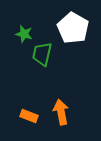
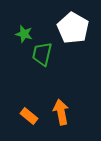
orange rectangle: rotated 18 degrees clockwise
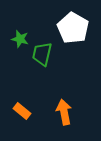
green star: moved 4 px left, 5 px down
orange arrow: moved 3 px right
orange rectangle: moved 7 px left, 5 px up
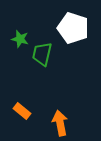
white pentagon: rotated 12 degrees counterclockwise
orange arrow: moved 4 px left, 11 px down
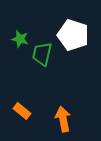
white pentagon: moved 7 px down
orange arrow: moved 3 px right, 4 px up
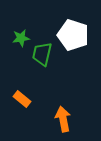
green star: moved 1 px right, 1 px up; rotated 24 degrees counterclockwise
orange rectangle: moved 12 px up
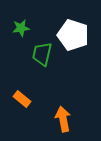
green star: moved 10 px up
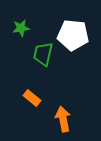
white pentagon: rotated 12 degrees counterclockwise
green trapezoid: moved 1 px right
orange rectangle: moved 10 px right, 1 px up
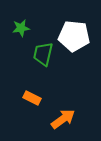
white pentagon: moved 1 px right, 1 px down
orange rectangle: rotated 12 degrees counterclockwise
orange arrow: rotated 65 degrees clockwise
